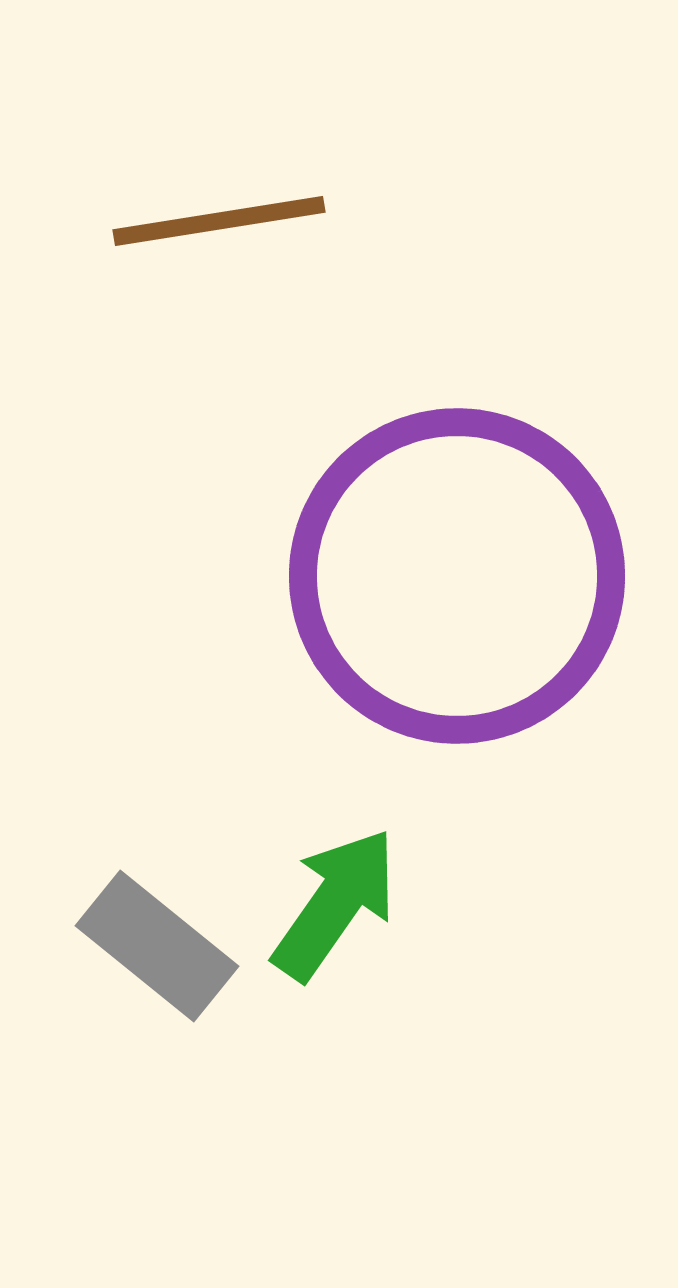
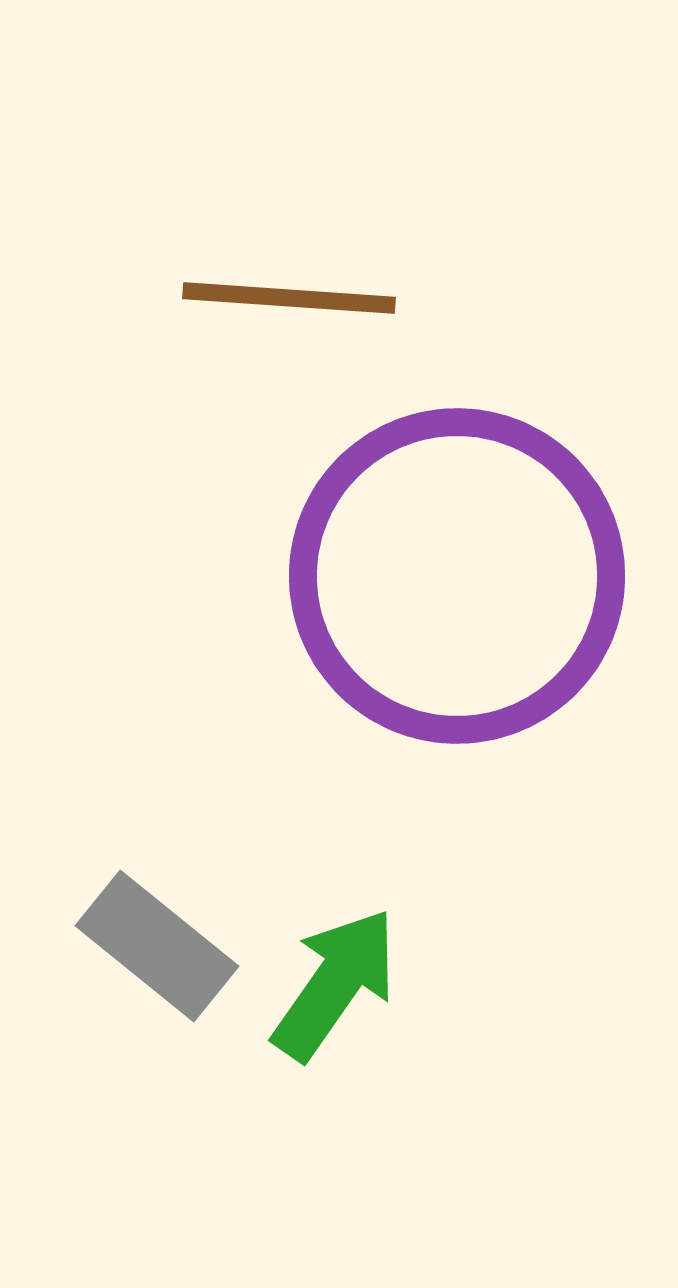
brown line: moved 70 px right, 77 px down; rotated 13 degrees clockwise
green arrow: moved 80 px down
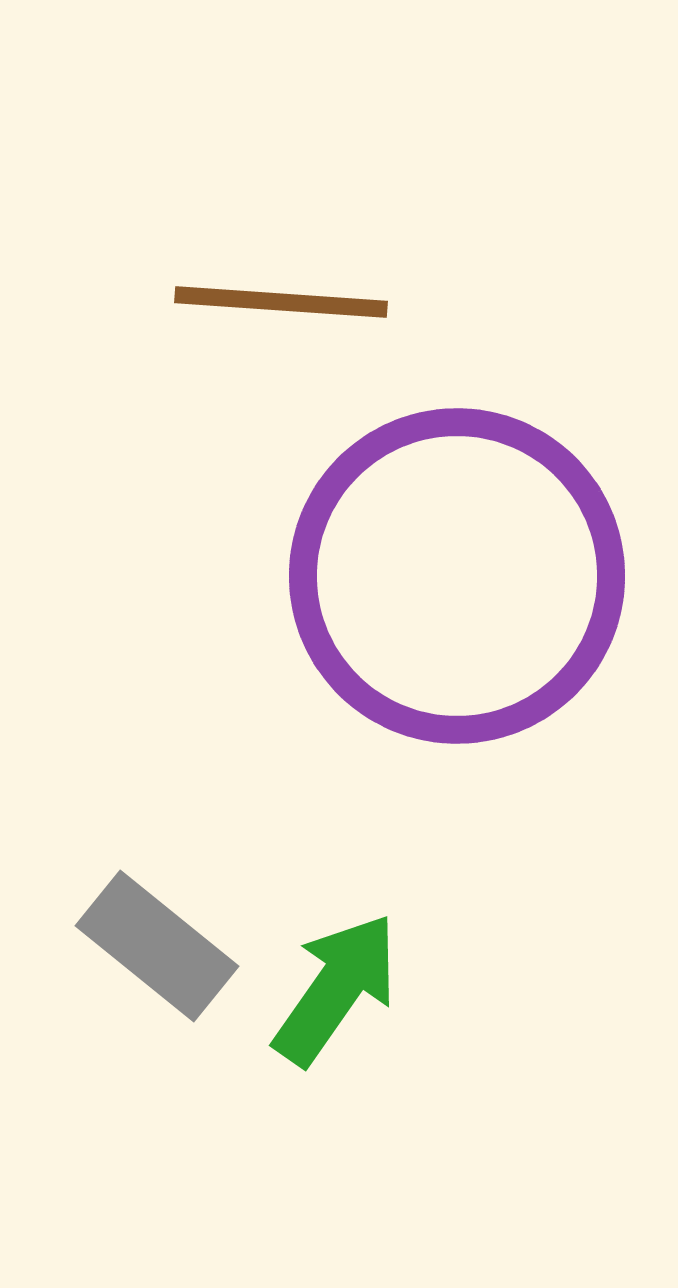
brown line: moved 8 px left, 4 px down
green arrow: moved 1 px right, 5 px down
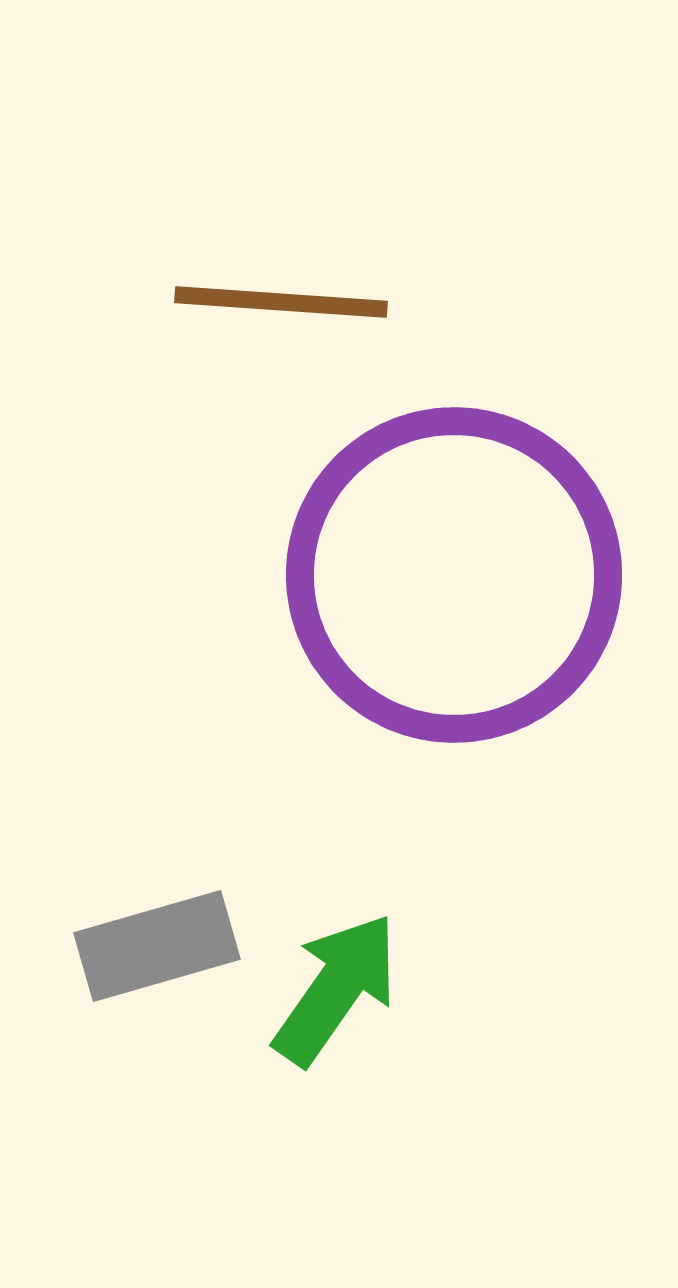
purple circle: moved 3 px left, 1 px up
gray rectangle: rotated 55 degrees counterclockwise
